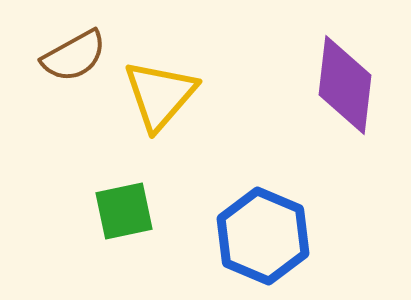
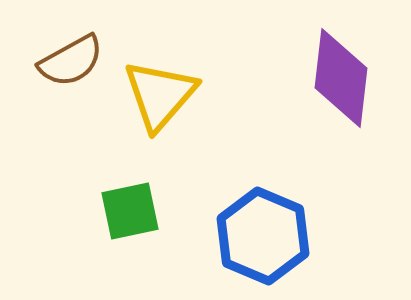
brown semicircle: moved 3 px left, 5 px down
purple diamond: moved 4 px left, 7 px up
green square: moved 6 px right
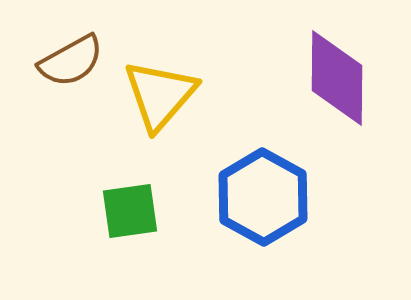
purple diamond: moved 4 px left; rotated 6 degrees counterclockwise
green square: rotated 4 degrees clockwise
blue hexagon: moved 39 px up; rotated 6 degrees clockwise
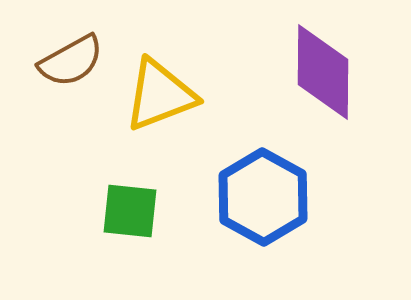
purple diamond: moved 14 px left, 6 px up
yellow triangle: rotated 28 degrees clockwise
green square: rotated 14 degrees clockwise
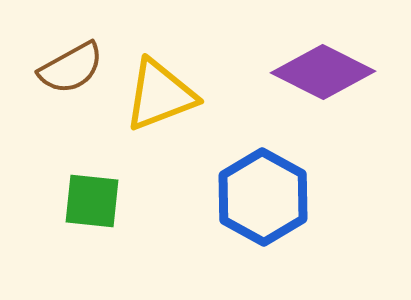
brown semicircle: moved 7 px down
purple diamond: rotated 64 degrees counterclockwise
green square: moved 38 px left, 10 px up
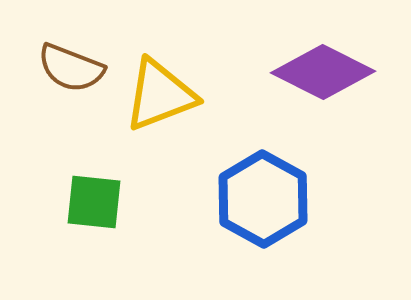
brown semicircle: rotated 50 degrees clockwise
blue hexagon: moved 2 px down
green square: moved 2 px right, 1 px down
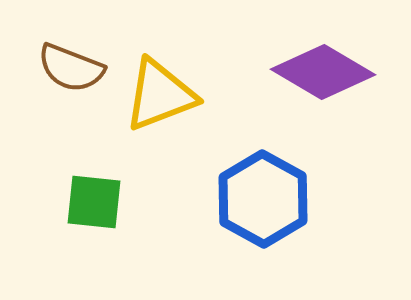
purple diamond: rotated 4 degrees clockwise
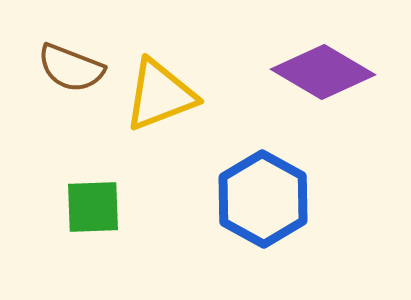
green square: moved 1 px left, 5 px down; rotated 8 degrees counterclockwise
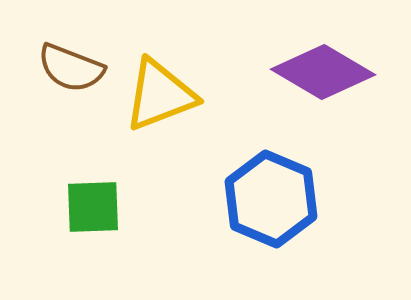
blue hexagon: moved 8 px right; rotated 6 degrees counterclockwise
